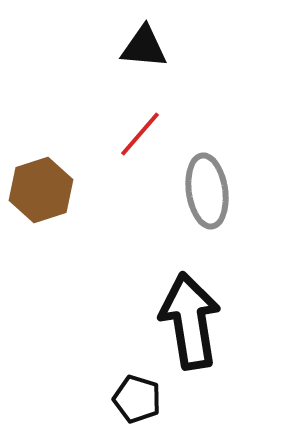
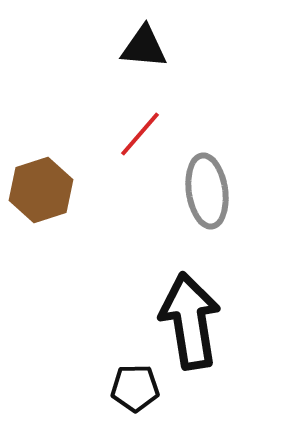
black pentagon: moved 2 px left, 11 px up; rotated 18 degrees counterclockwise
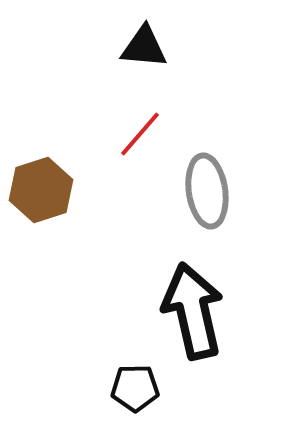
black arrow: moved 3 px right, 10 px up; rotated 4 degrees counterclockwise
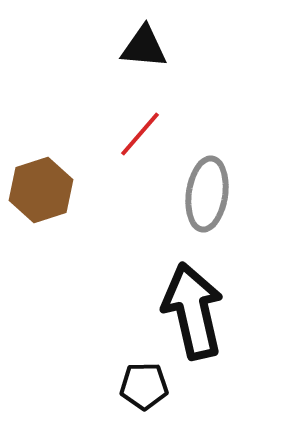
gray ellipse: moved 3 px down; rotated 16 degrees clockwise
black pentagon: moved 9 px right, 2 px up
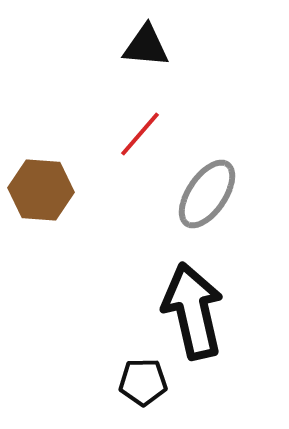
black triangle: moved 2 px right, 1 px up
brown hexagon: rotated 22 degrees clockwise
gray ellipse: rotated 26 degrees clockwise
black pentagon: moved 1 px left, 4 px up
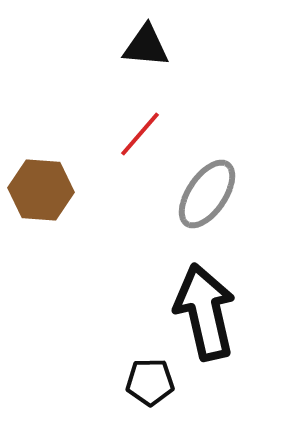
black arrow: moved 12 px right, 1 px down
black pentagon: moved 7 px right
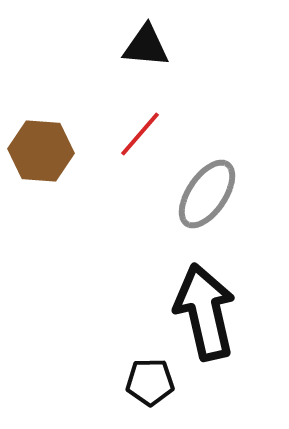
brown hexagon: moved 39 px up
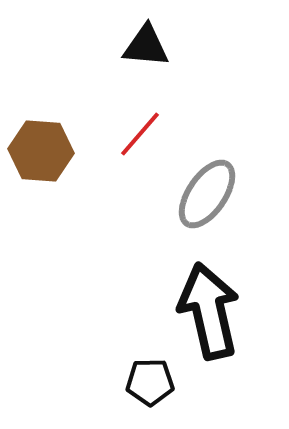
black arrow: moved 4 px right, 1 px up
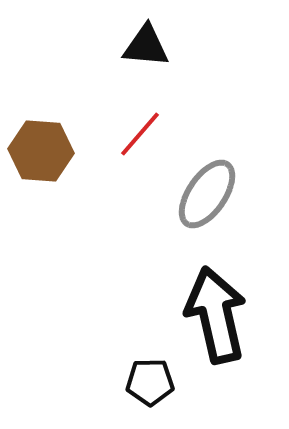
black arrow: moved 7 px right, 4 px down
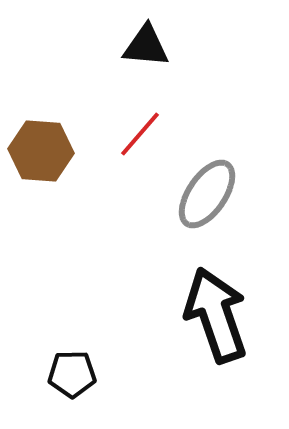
black arrow: rotated 6 degrees counterclockwise
black pentagon: moved 78 px left, 8 px up
